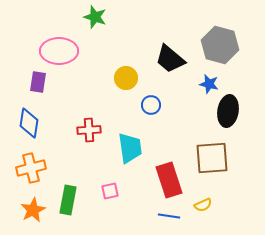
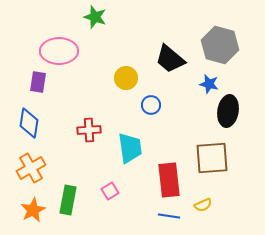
orange cross: rotated 16 degrees counterclockwise
red rectangle: rotated 12 degrees clockwise
pink square: rotated 18 degrees counterclockwise
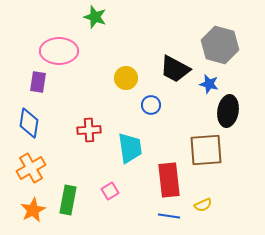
black trapezoid: moved 5 px right, 10 px down; rotated 12 degrees counterclockwise
brown square: moved 6 px left, 8 px up
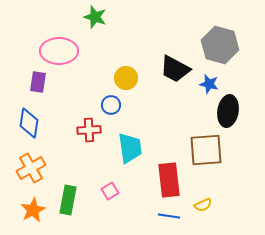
blue circle: moved 40 px left
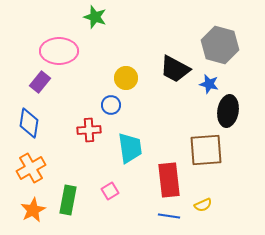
purple rectangle: moved 2 px right; rotated 30 degrees clockwise
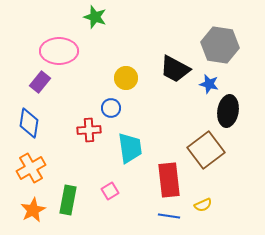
gray hexagon: rotated 6 degrees counterclockwise
blue circle: moved 3 px down
brown square: rotated 33 degrees counterclockwise
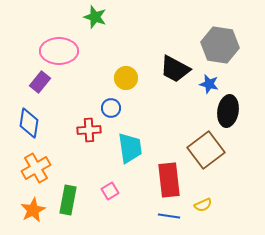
orange cross: moved 5 px right
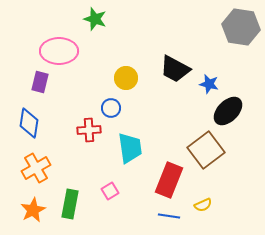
green star: moved 2 px down
gray hexagon: moved 21 px right, 18 px up
purple rectangle: rotated 25 degrees counterclockwise
black ellipse: rotated 36 degrees clockwise
red rectangle: rotated 28 degrees clockwise
green rectangle: moved 2 px right, 4 px down
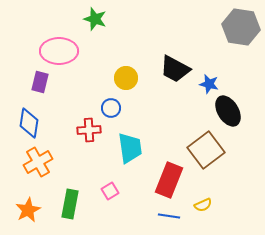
black ellipse: rotated 76 degrees counterclockwise
orange cross: moved 2 px right, 6 px up
orange star: moved 5 px left
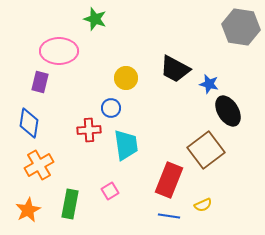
cyan trapezoid: moved 4 px left, 3 px up
orange cross: moved 1 px right, 3 px down
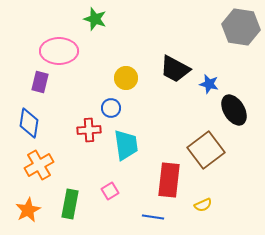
black ellipse: moved 6 px right, 1 px up
red rectangle: rotated 16 degrees counterclockwise
blue line: moved 16 px left, 1 px down
